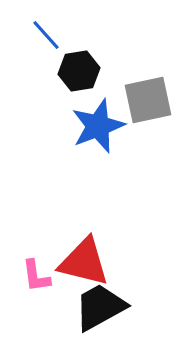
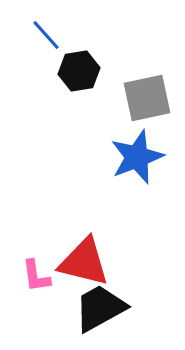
gray square: moved 1 px left, 2 px up
blue star: moved 39 px right, 31 px down
black trapezoid: moved 1 px down
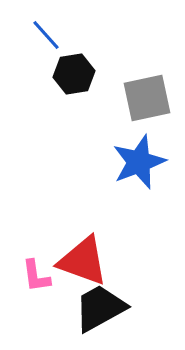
black hexagon: moved 5 px left, 3 px down
blue star: moved 2 px right, 5 px down
red triangle: moved 1 px left, 1 px up; rotated 6 degrees clockwise
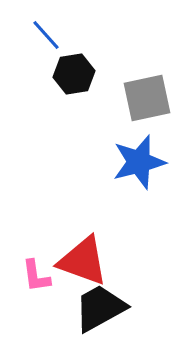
blue star: rotated 6 degrees clockwise
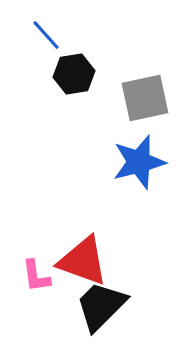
gray square: moved 2 px left
black trapezoid: moved 1 px right, 2 px up; rotated 16 degrees counterclockwise
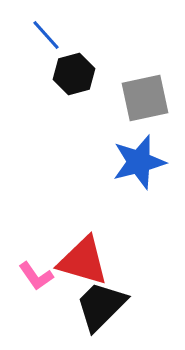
black hexagon: rotated 6 degrees counterclockwise
red triangle: rotated 4 degrees counterclockwise
pink L-shape: rotated 27 degrees counterclockwise
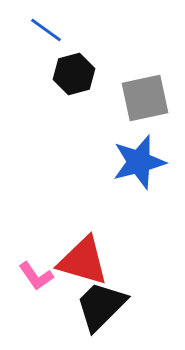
blue line: moved 5 px up; rotated 12 degrees counterclockwise
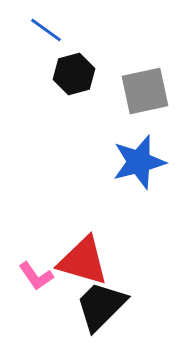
gray square: moved 7 px up
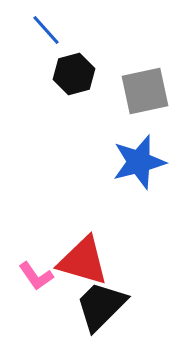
blue line: rotated 12 degrees clockwise
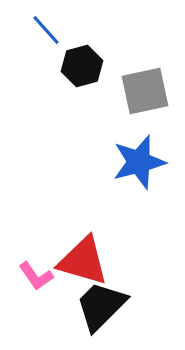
black hexagon: moved 8 px right, 8 px up
